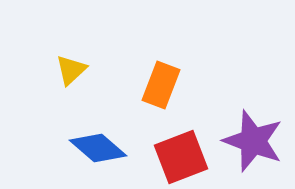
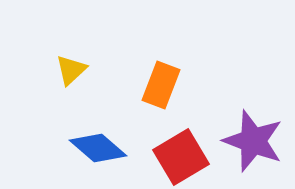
red square: rotated 10 degrees counterclockwise
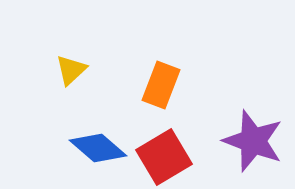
red square: moved 17 px left
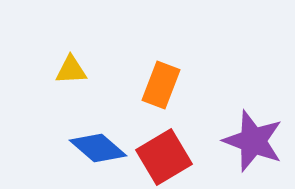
yellow triangle: rotated 40 degrees clockwise
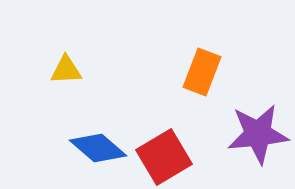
yellow triangle: moved 5 px left
orange rectangle: moved 41 px right, 13 px up
purple star: moved 5 px right, 7 px up; rotated 26 degrees counterclockwise
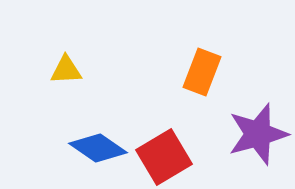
purple star: rotated 10 degrees counterclockwise
blue diamond: rotated 6 degrees counterclockwise
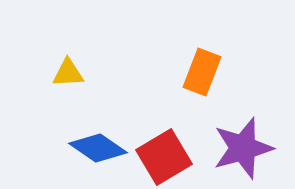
yellow triangle: moved 2 px right, 3 px down
purple star: moved 15 px left, 14 px down
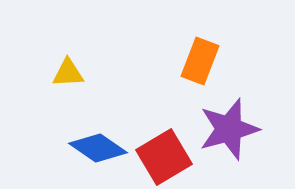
orange rectangle: moved 2 px left, 11 px up
purple star: moved 14 px left, 19 px up
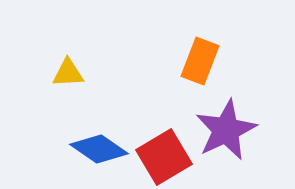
purple star: moved 3 px left, 1 px down; rotated 10 degrees counterclockwise
blue diamond: moved 1 px right, 1 px down
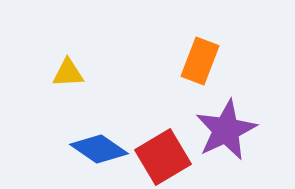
red square: moved 1 px left
